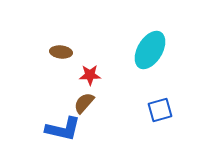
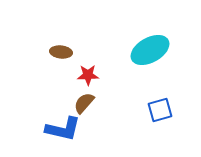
cyan ellipse: rotated 30 degrees clockwise
red star: moved 2 px left
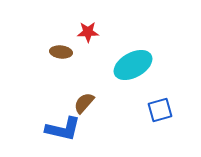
cyan ellipse: moved 17 px left, 15 px down
red star: moved 43 px up
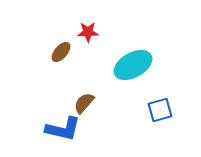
brown ellipse: rotated 55 degrees counterclockwise
